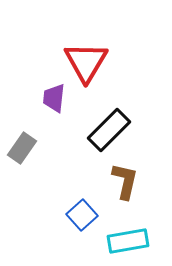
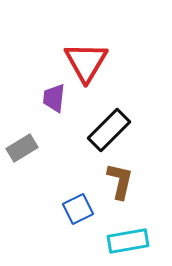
gray rectangle: rotated 24 degrees clockwise
brown L-shape: moved 5 px left
blue square: moved 4 px left, 6 px up; rotated 16 degrees clockwise
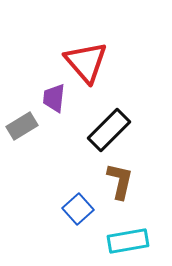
red triangle: rotated 12 degrees counterclockwise
gray rectangle: moved 22 px up
blue square: rotated 16 degrees counterclockwise
